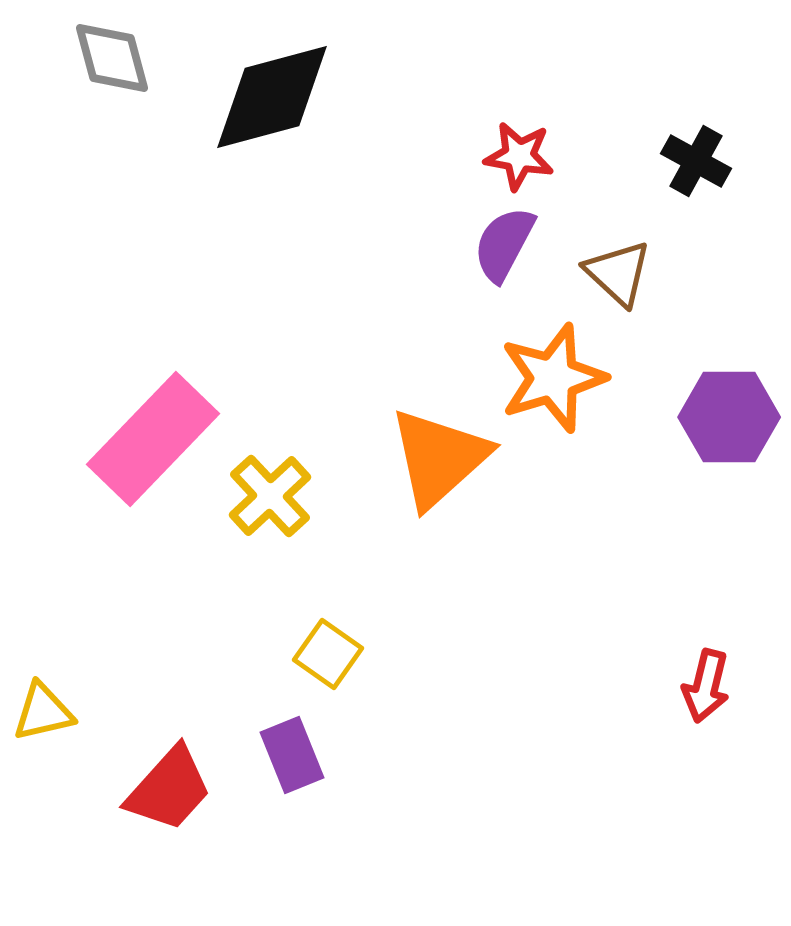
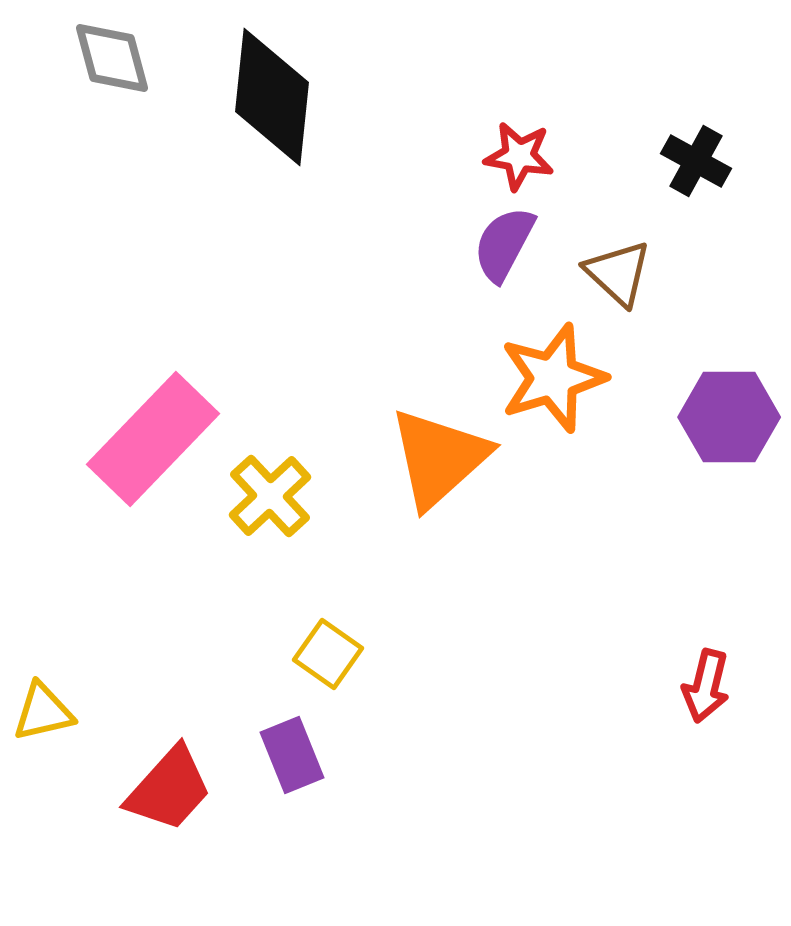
black diamond: rotated 69 degrees counterclockwise
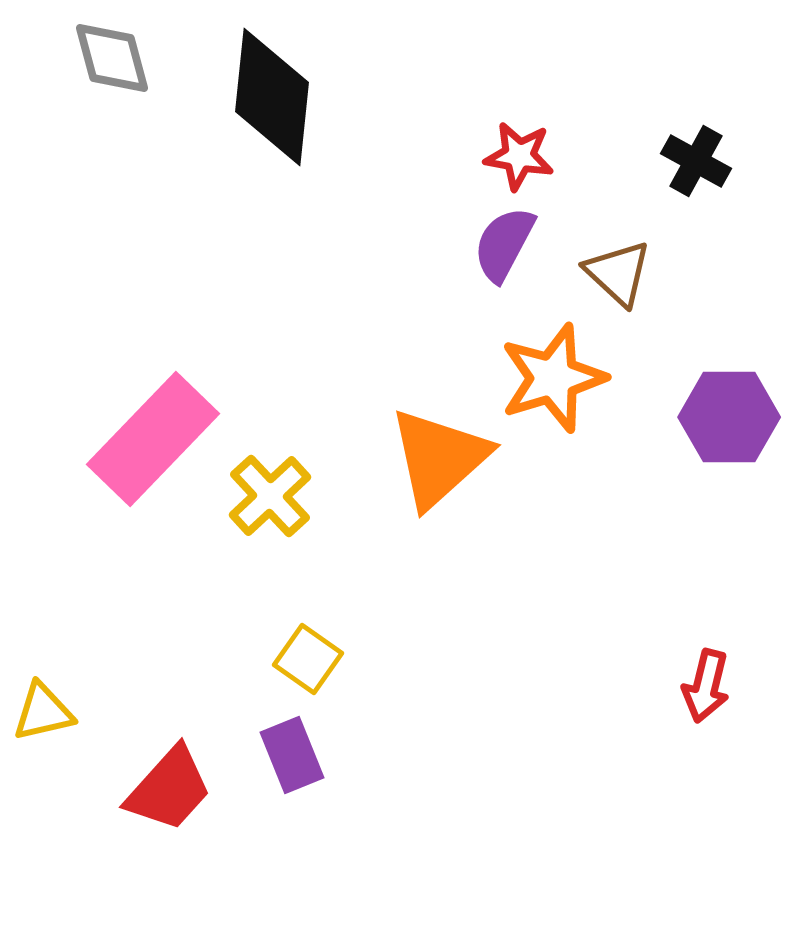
yellow square: moved 20 px left, 5 px down
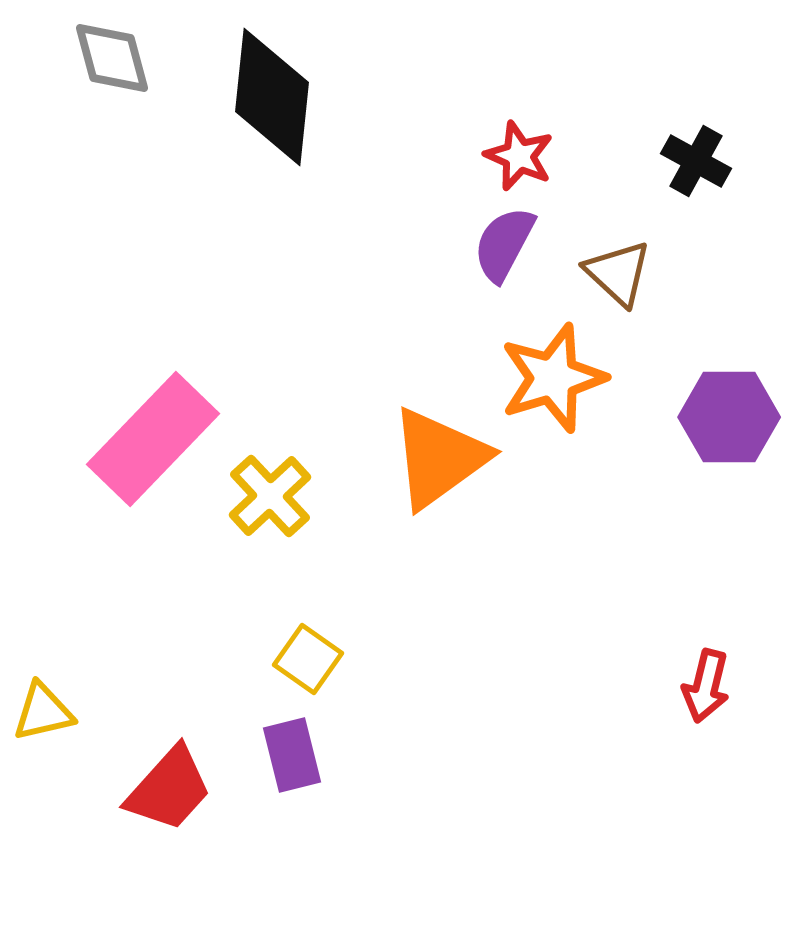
red star: rotated 14 degrees clockwise
orange triangle: rotated 6 degrees clockwise
purple rectangle: rotated 8 degrees clockwise
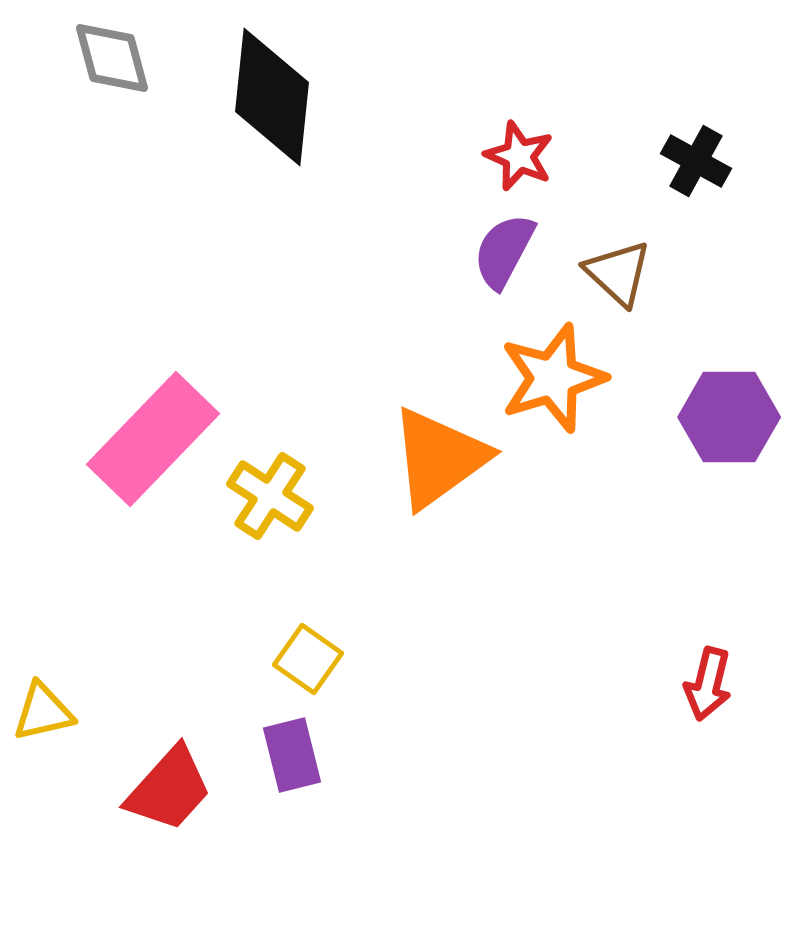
purple semicircle: moved 7 px down
yellow cross: rotated 14 degrees counterclockwise
red arrow: moved 2 px right, 2 px up
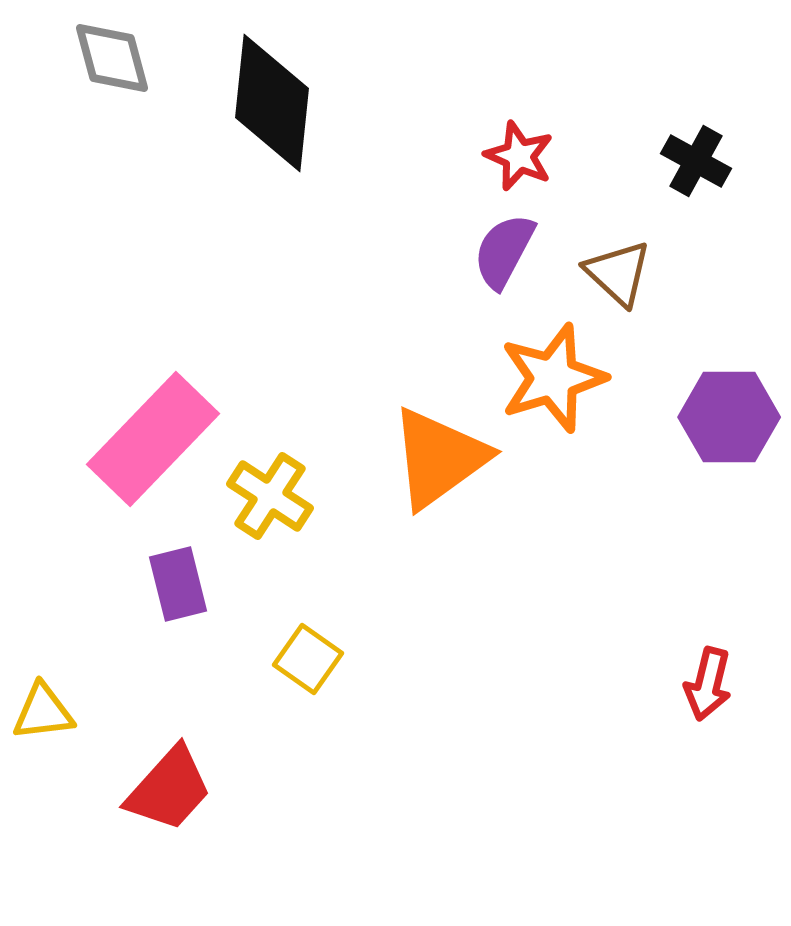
black diamond: moved 6 px down
yellow triangle: rotated 6 degrees clockwise
purple rectangle: moved 114 px left, 171 px up
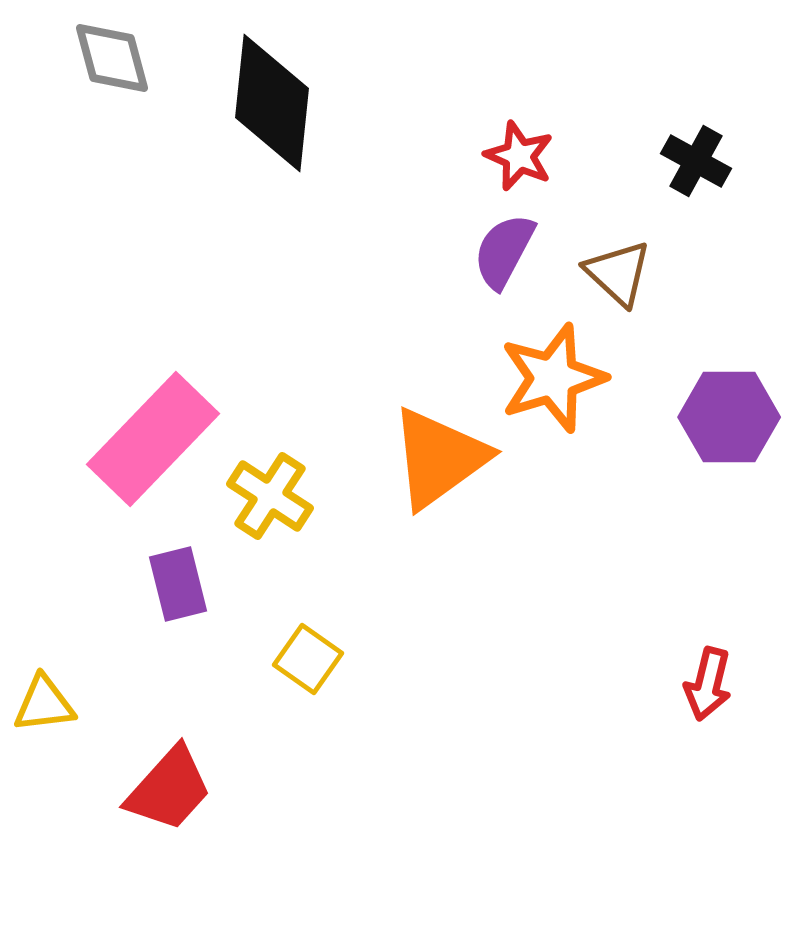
yellow triangle: moved 1 px right, 8 px up
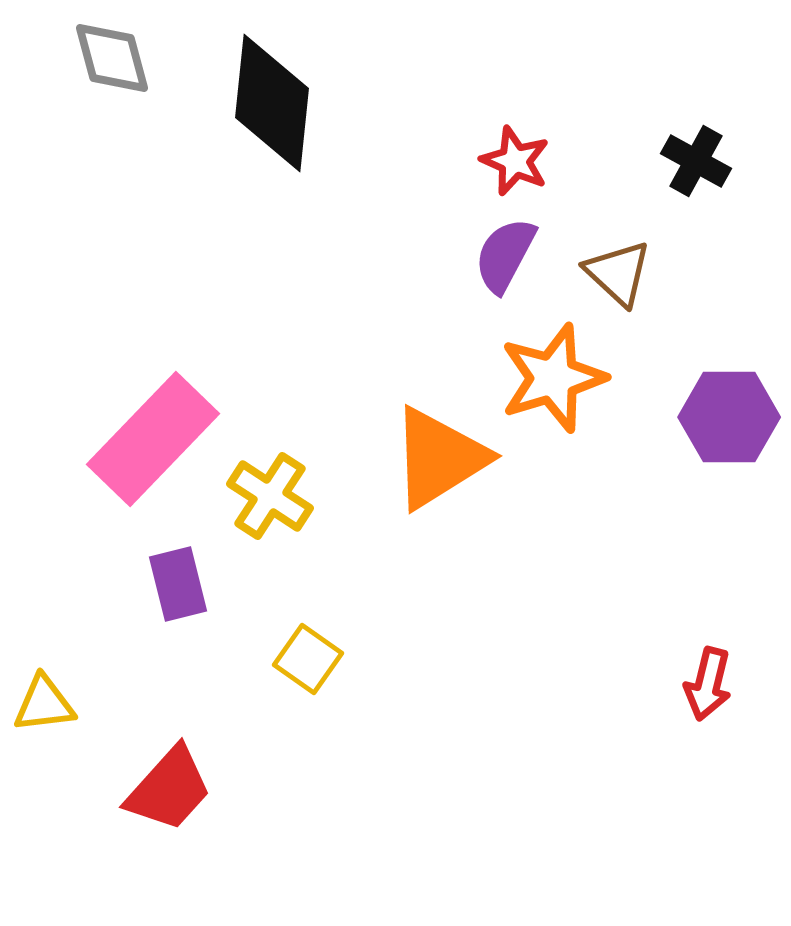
red star: moved 4 px left, 5 px down
purple semicircle: moved 1 px right, 4 px down
orange triangle: rotated 4 degrees clockwise
